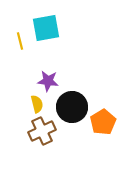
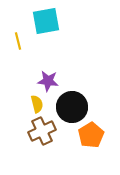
cyan square: moved 7 px up
yellow line: moved 2 px left
orange pentagon: moved 12 px left, 13 px down
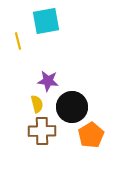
brown cross: rotated 24 degrees clockwise
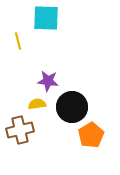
cyan square: moved 3 px up; rotated 12 degrees clockwise
yellow semicircle: rotated 84 degrees counterclockwise
brown cross: moved 22 px left, 1 px up; rotated 12 degrees counterclockwise
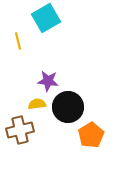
cyan square: rotated 32 degrees counterclockwise
black circle: moved 4 px left
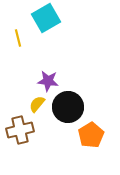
yellow line: moved 3 px up
yellow semicircle: rotated 42 degrees counterclockwise
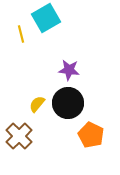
yellow line: moved 3 px right, 4 px up
purple star: moved 21 px right, 11 px up
black circle: moved 4 px up
brown cross: moved 1 px left, 6 px down; rotated 32 degrees counterclockwise
orange pentagon: rotated 15 degrees counterclockwise
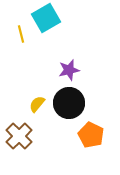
purple star: rotated 20 degrees counterclockwise
black circle: moved 1 px right
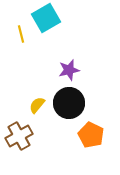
yellow semicircle: moved 1 px down
brown cross: rotated 16 degrees clockwise
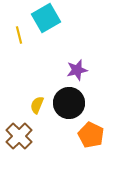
yellow line: moved 2 px left, 1 px down
purple star: moved 8 px right
yellow semicircle: rotated 18 degrees counterclockwise
brown cross: rotated 16 degrees counterclockwise
